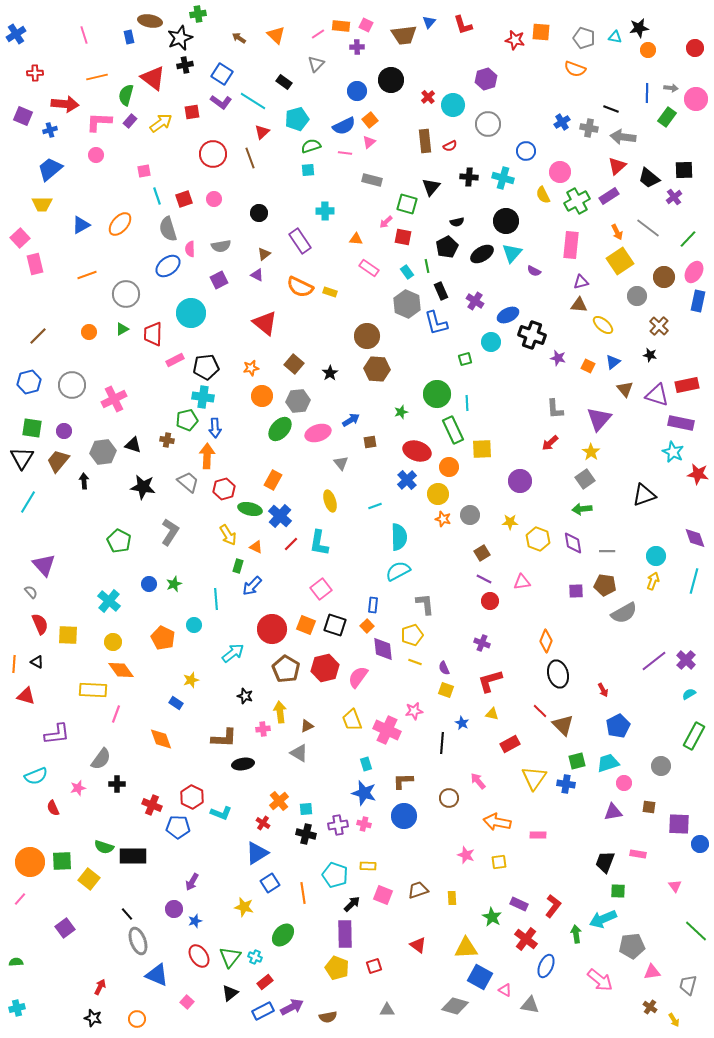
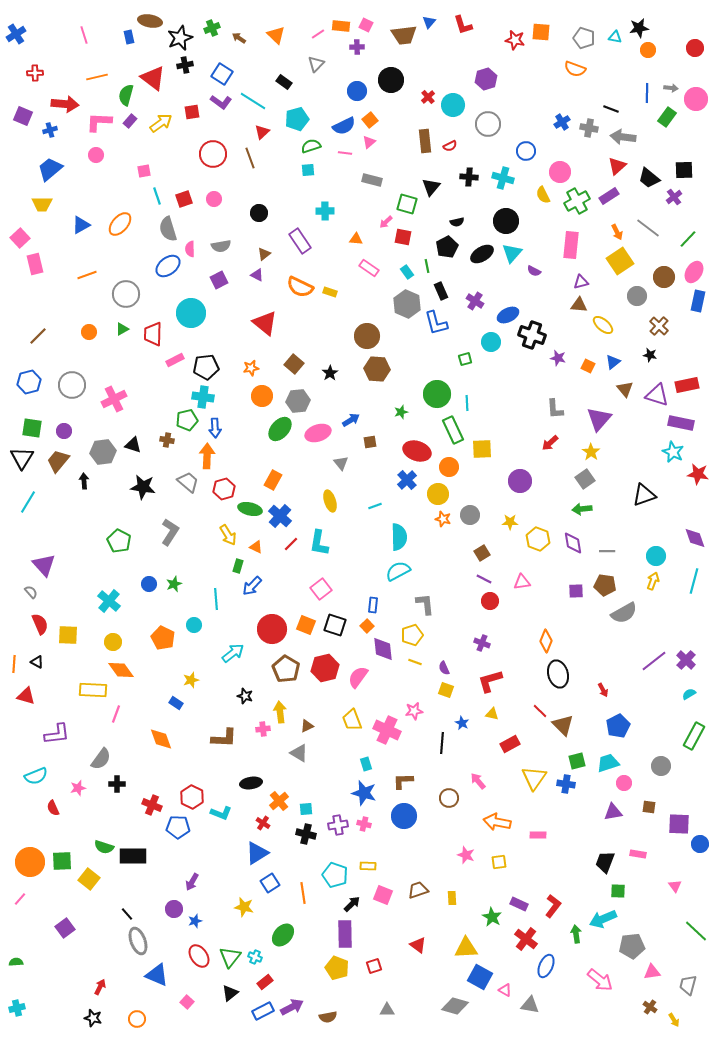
green cross at (198, 14): moved 14 px right, 14 px down; rotated 14 degrees counterclockwise
black ellipse at (243, 764): moved 8 px right, 19 px down
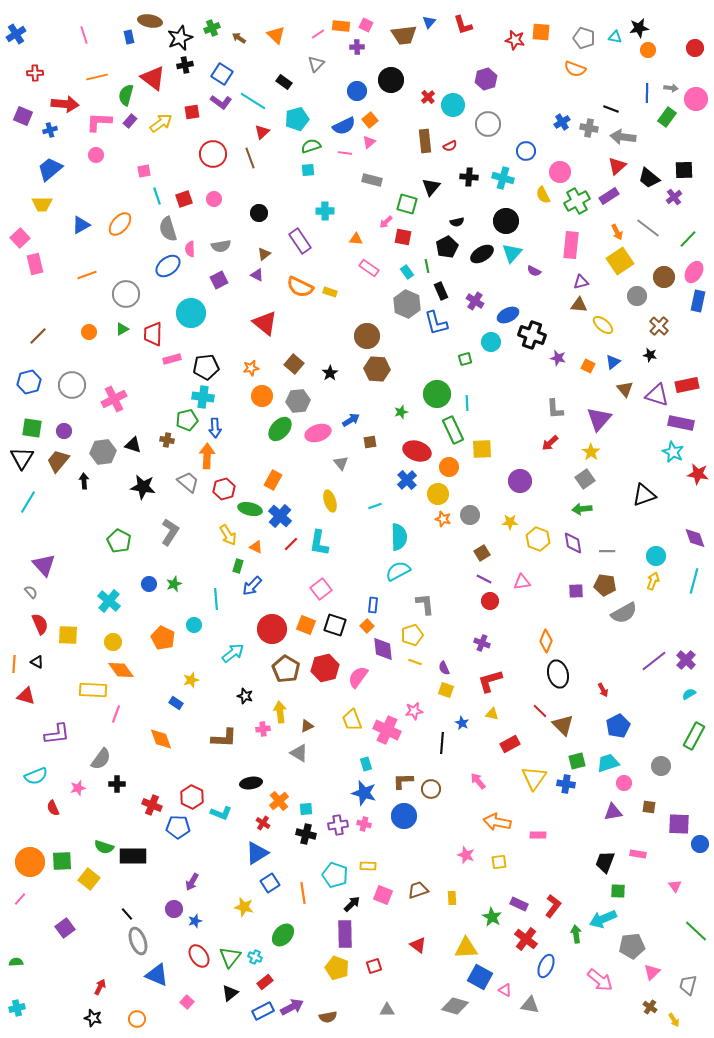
pink rectangle at (175, 360): moved 3 px left, 1 px up; rotated 12 degrees clockwise
brown circle at (449, 798): moved 18 px left, 9 px up
pink triangle at (652, 972): rotated 36 degrees counterclockwise
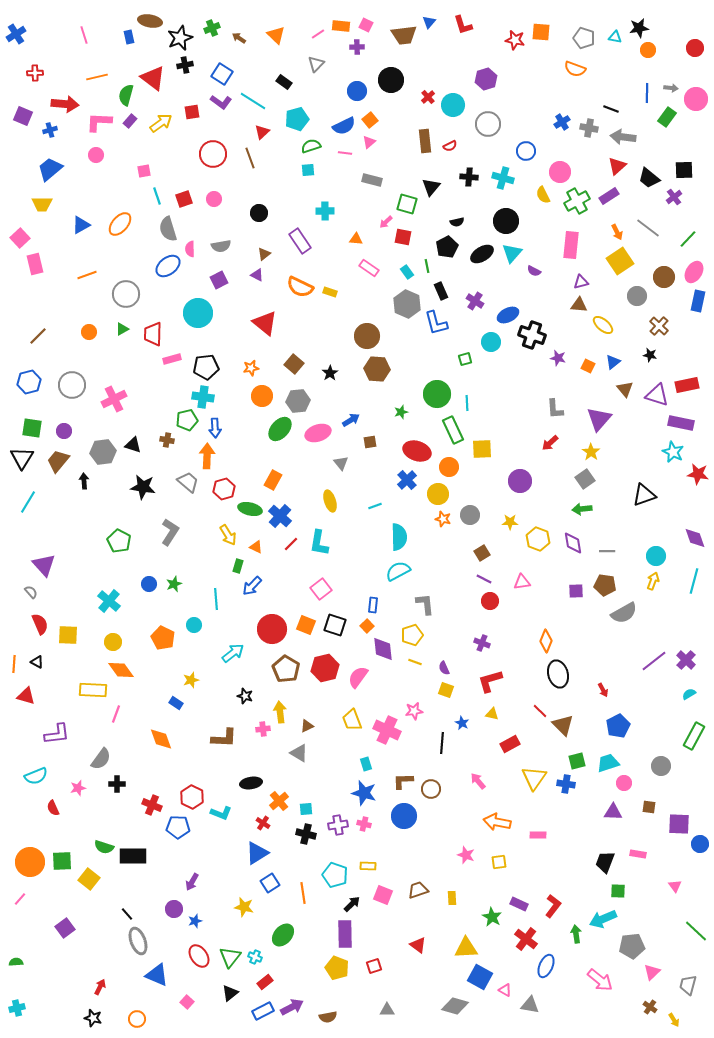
cyan circle at (191, 313): moved 7 px right
purple triangle at (613, 812): rotated 12 degrees clockwise
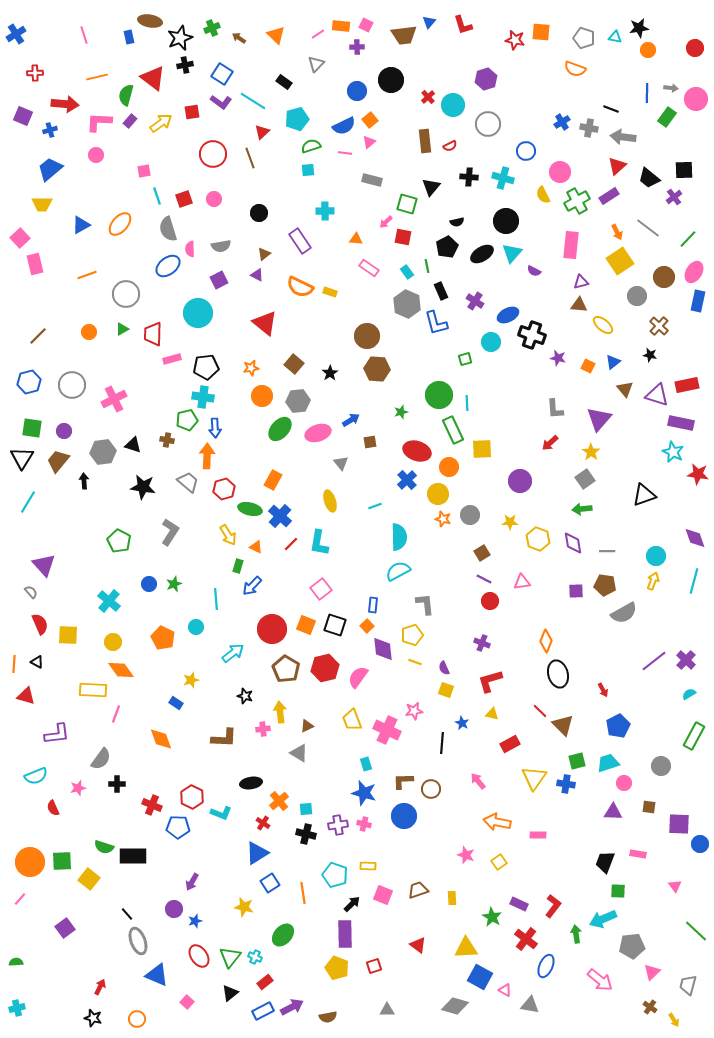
green circle at (437, 394): moved 2 px right, 1 px down
cyan circle at (194, 625): moved 2 px right, 2 px down
yellow square at (499, 862): rotated 28 degrees counterclockwise
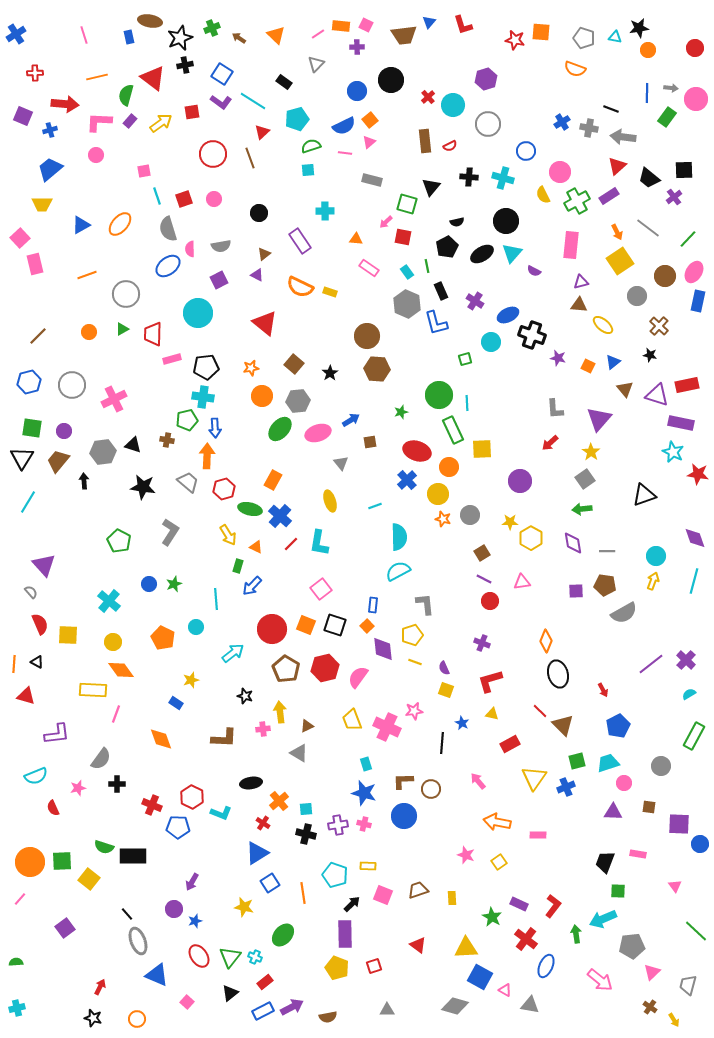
brown circle at (664, 277): moved 1 px right, 1 px up
yellow hexagon at (538, 539): moved 7 px left, 1 px up; rotated 10 degrees clockwise
purple line at (654, 661): moved 3 px left, 3 px down
pink cross at (387, 730): moved 3 px up
blue cross at (566, 784): moved 3 px down; rotated 30 degrees counterclockwise
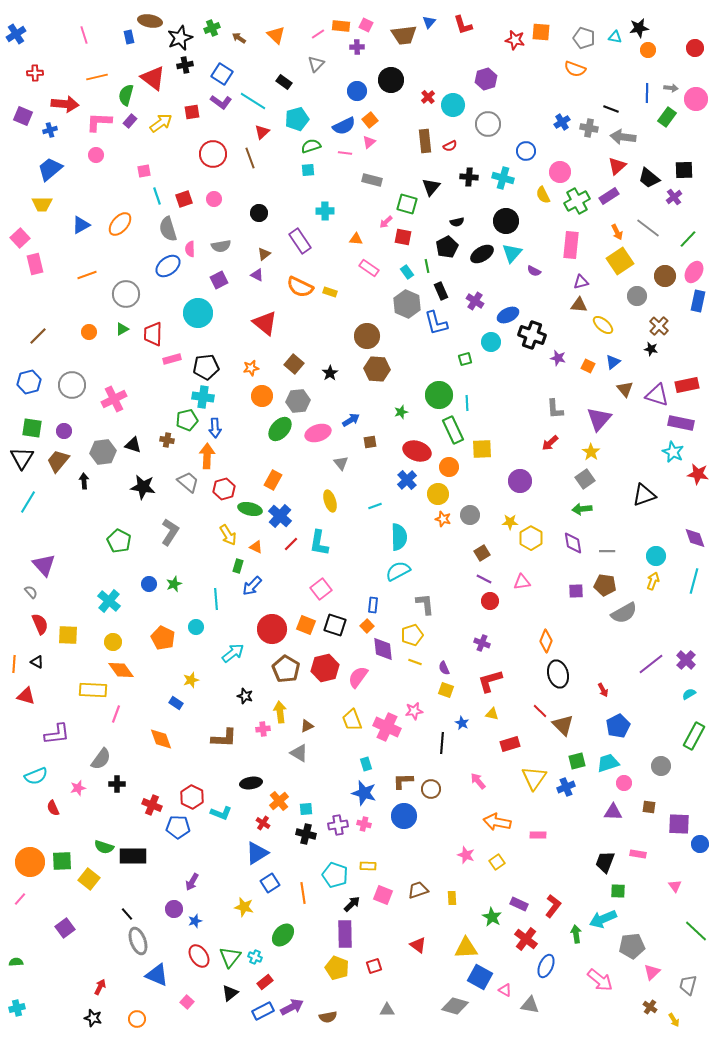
black star at (650, 355): moved 1 px right, 6 px up
red rectangle at (510, 744): rotated 12 degrees clockwise
yellow square at (499, 862): moved 2 px left
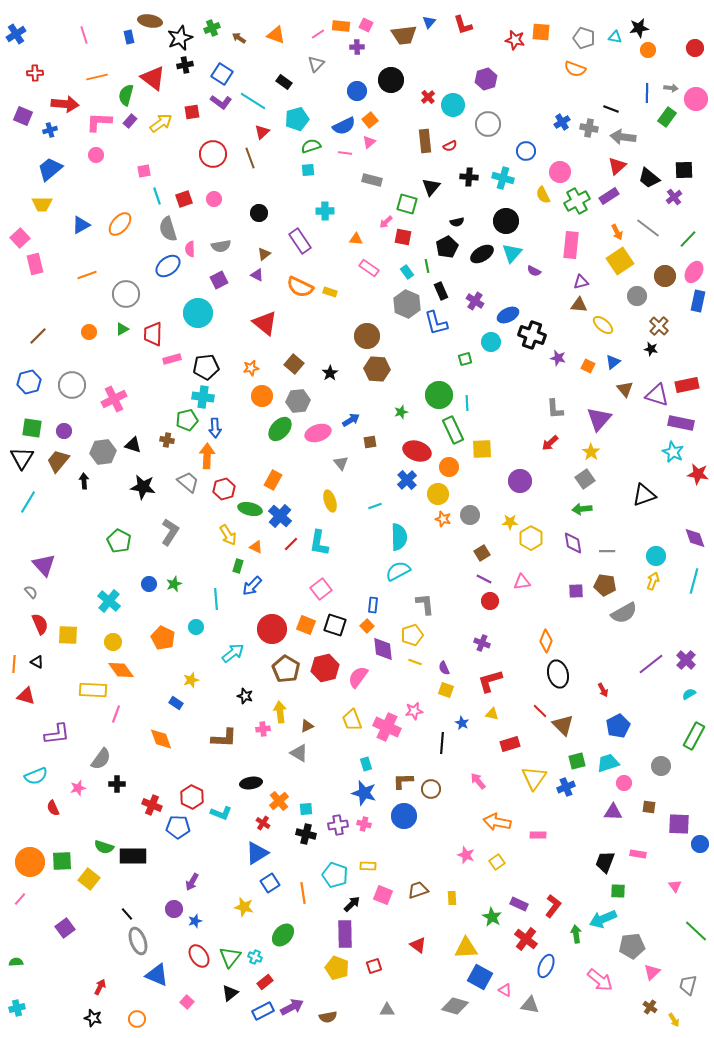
orange triangle at (276, 35): rotated 24 degrees counterclockwise
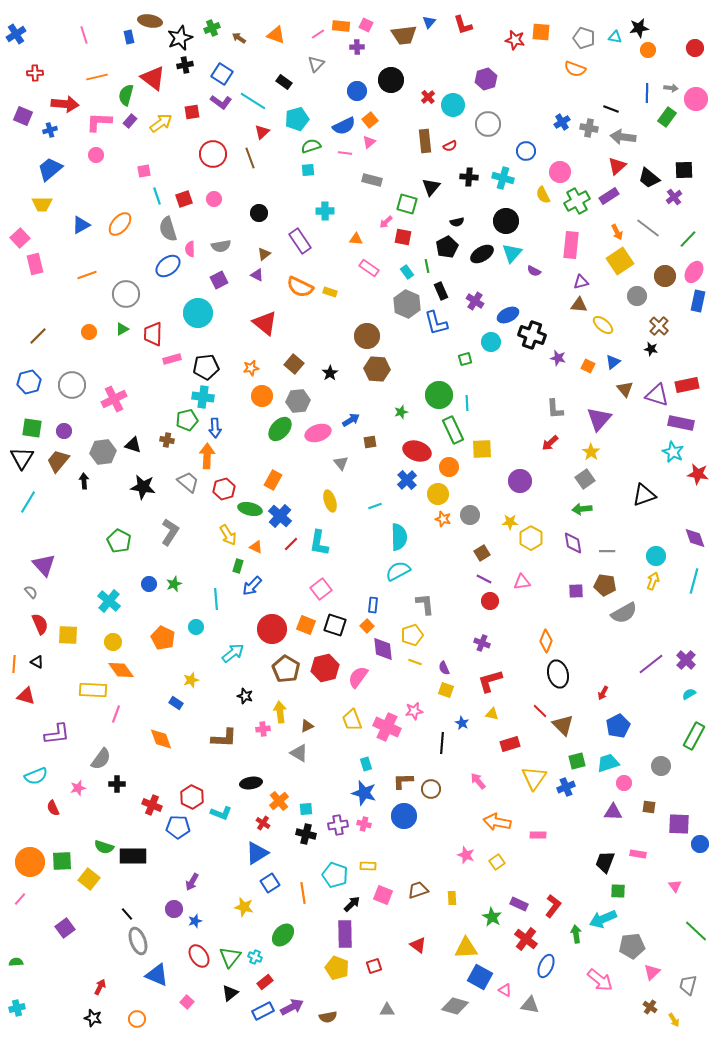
red arrow at (603, 690): moved 3 px down; rotated 56 degrees clockwise
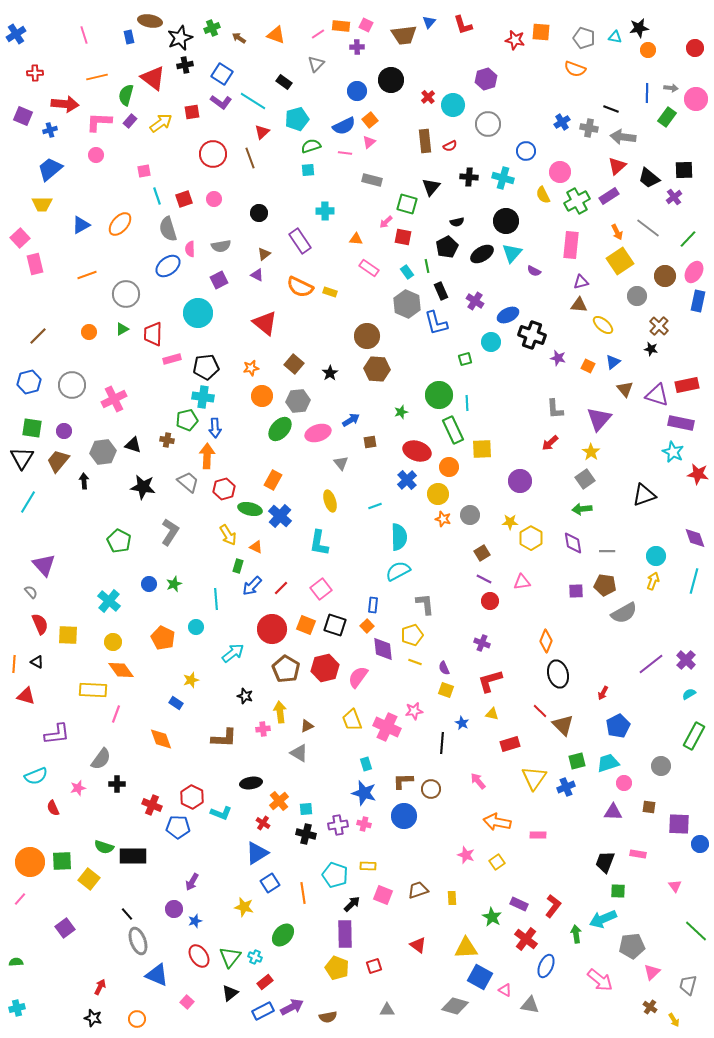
red line at (291, 544): moved 10 px left, 44 px down
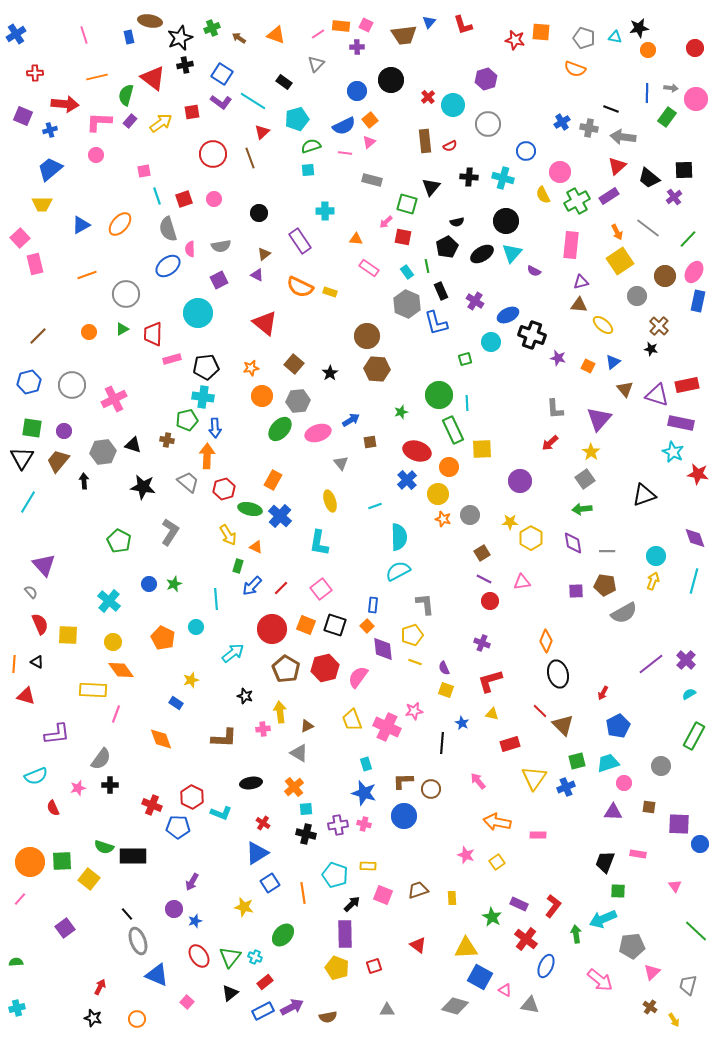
black cross at (117, 784): moved 7 px left, 1 px down
orange cross at (279, 801): moved 15 px right, 14 px up
